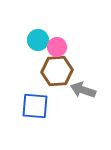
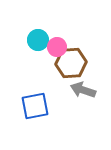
brown hexagon: moved 14 px right, 8 px up
blue square: rotated 16 degrees counterclockwise
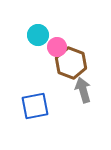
cyan circle: moved 5 px up
brown hexagon: rotated 24 degrees clockwise
gray arrow: rotated 55 degrees clockwise
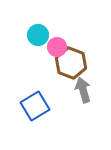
blue square: rotated 20 degrees counterclockwise
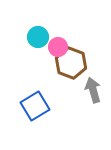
cyan circle: moved 2 px down
pink circle: moved 1 px right
gray arrow: moved 10 px right
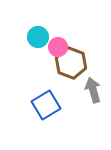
blue square: moved 11 px right, 1 px up
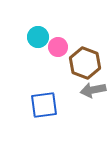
brown hexagon: moved 14 px right
gray arrow: rotated 85 degrees counterclockwise
blue square: moved 2 px left; rotated 24 degrees clockwise
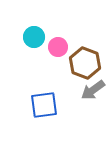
cyan circle: moved 4 px left
gray arrow: rotated 25 degrees counterclockwise
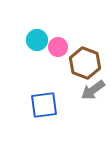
cyan circle: moved 3 px right, 3 px down
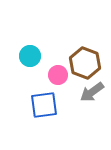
cyan circle: moved 7 px left, 16 px down
pink circle: moved 28 px down
gray arrow: moved 1 px left, 2 px down
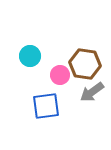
brown hexagon: moved 1 px down; rotated 12 degrees counterclockwise
pink circle: moved 2 px right
blue square: moved 2 px right, 1 px down
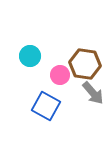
gray arrow: moved 1 px right, 1 px down; rotated 95 degrees counterclockwise
blue square: rotated 36 degrees clockwise
